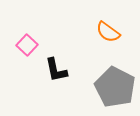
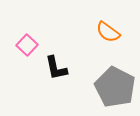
black L-shape: moved 2 px up
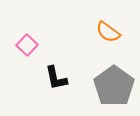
black L-shape: moved 10 px down
gray pentagon: moved 1 px left, 1 px up; rotated 9 degrees clockwise
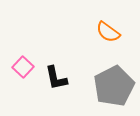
pink square: moved 4 px left, 22 px down
gray pentagon: rotated 9 degrees clockwise
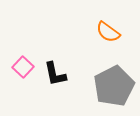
black L-shape: moved 1 px left, 4 px up
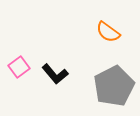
pink square: moved 4 px left; rotated 10 degrees clockwise
black L-shape: rotated 28 degrees counterclockwise
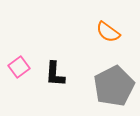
black L-shape: rotated 44 degrees clockwise
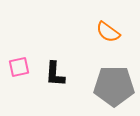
pink square: rotated 25 degrees clockwise
gray pentagon: rotated 27 degrees clockwise
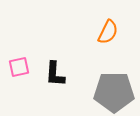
orange semicircle: rotated 100 degrees counterclockwise
gray pentagon: moved 6 px down
